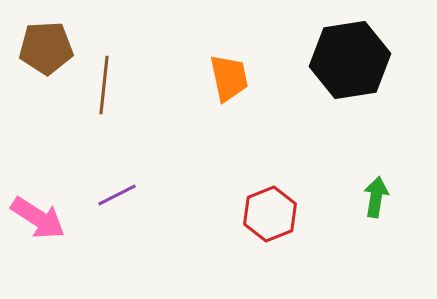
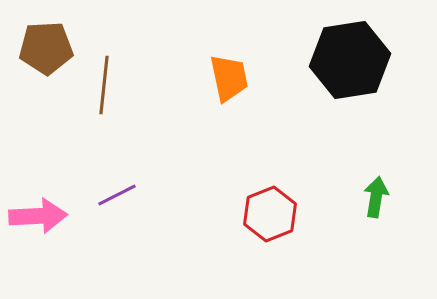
pink arrow: moved 2 px up; rotated 36 degrees counterclockwise
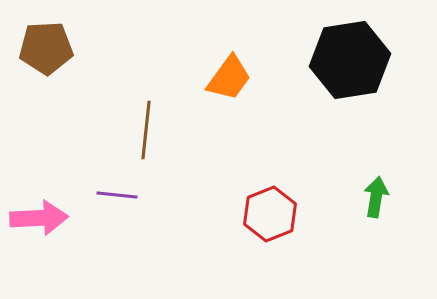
orange trapezoid: rotated 48 degrees clockwise
brown line: moved 42 px right, 45 px down
purple line: rotated 33 degrees clockwise
pink arrow: moved 1 px right, 2 px down
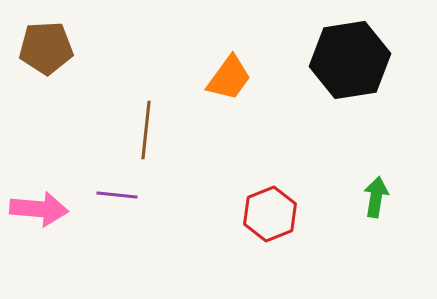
pink arrow: moved 9 px up; rotated 8 degrees clockwise
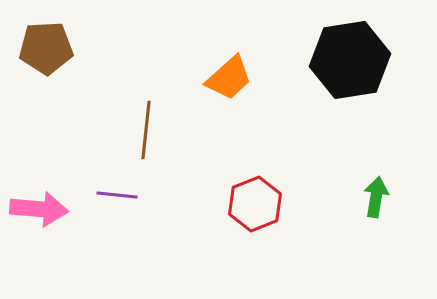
orange trapezoid: rotated 12 degrees clockwise
red hexagon: moved 15 px left, 10 px up
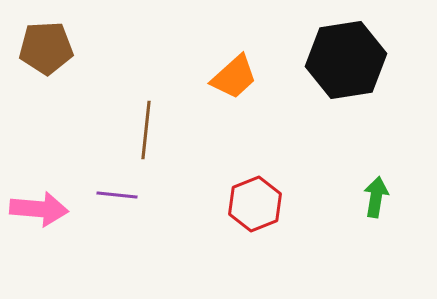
black hexagon: moved 4 px left
orange trapezoid: moved 5 px right, 1 px up
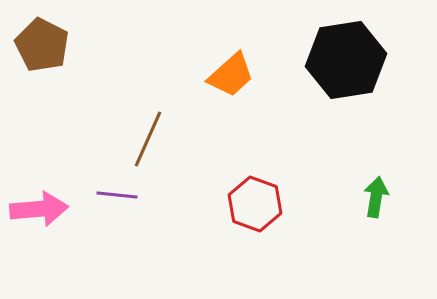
brown pentagon: moved 4 px left, 3 px up; rotated 30 degrees clockwise
orange trapezoid: moved 3 px left, 2 px up
brown line: moved 2 px right, 9 px down; rotated 18 degrees clockwise
red hexagon: rotated 18 degrees counterclockwise
pink arrow: rotated 10 degrees counterclockwise
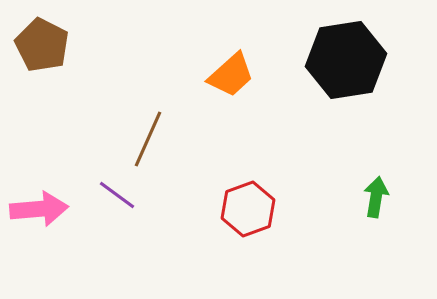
purple line: rotated 30 degrees clockwise
red hexagon: moved 7 px left, 5 px down; rotated 20 degrees clockwise
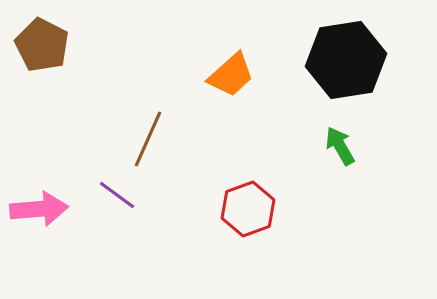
green arrow: moved 36 px left, 51 px up; rotated 39 degrees counterclockwise
